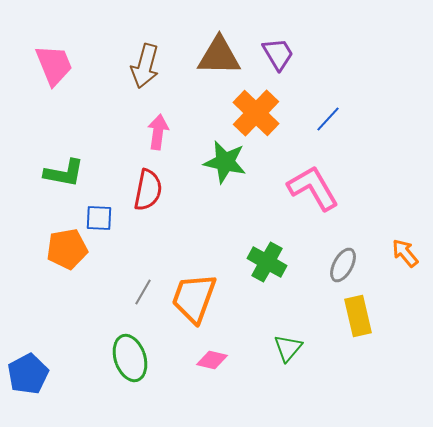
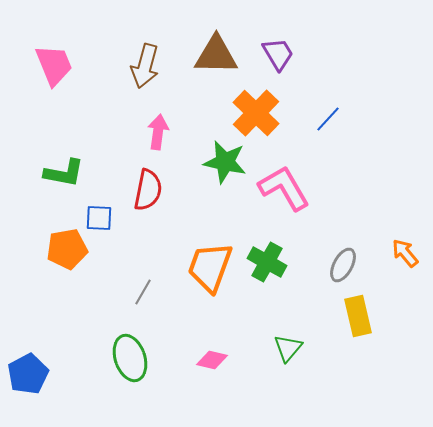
brown triangle: moved 3 px left, 1 px up
pink L-shape: moved 29 px left
orange trapezoid: moved 16 px right, 31 px up
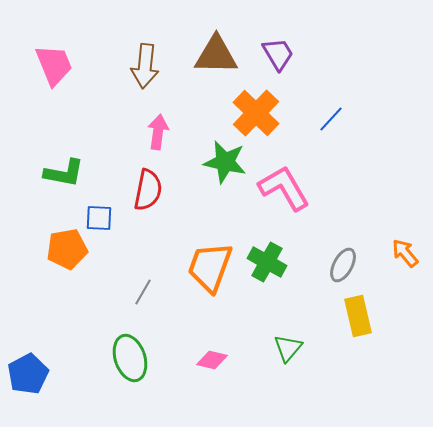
brown arrow: rotated 9 degrees counterclockwise
blue line: moved 3 px right
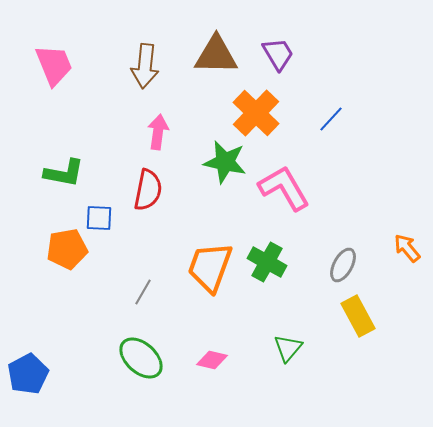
orange arrow: moved 2 px right, 5 px up
yellow rectangle: rotated 15 degrees counterclockwise
green ellipse: moved 11 px right; rotated 30 degrees counterclockwise
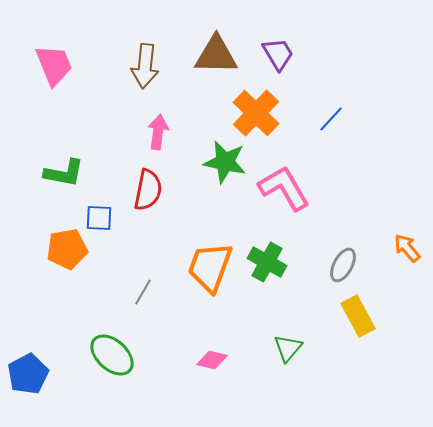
green ellipse: moved 29 px left, 3 px up
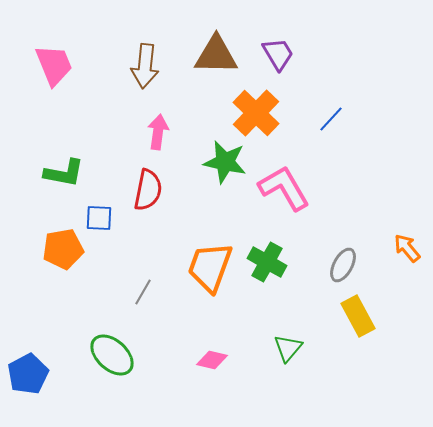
orange pentagon: moved 4 px left
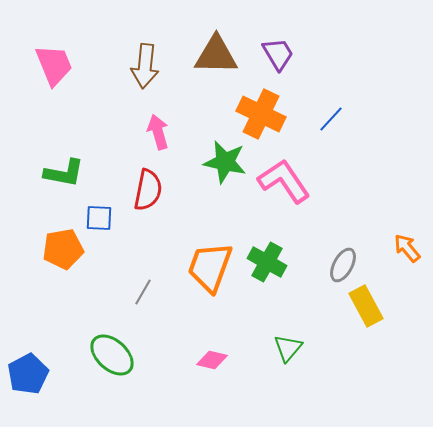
orange cross: moved 5 px right, 1 px down; rotated 18 degrees counterclockwise
pink arrow: rotated 24 degrees counterclockwise
pink L-shape: moved 7 px up; rotated 4 degrees counterclockwise
yellow rectangle: moved 8 px right, 10 px up
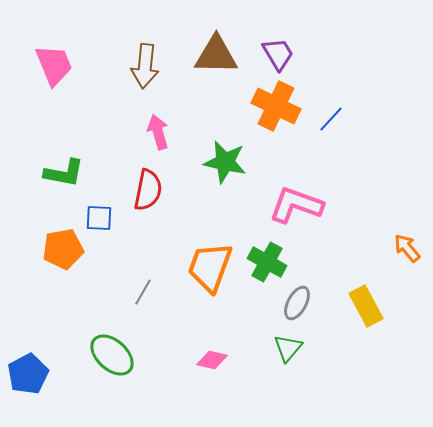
orange cross: moved 15 px right, 8 px up
pink L-shape: moved 12 px right, 24 px down; rotated 36 degrees counterclockwise
gray ellipse: moved 46 px left, 38 px down
